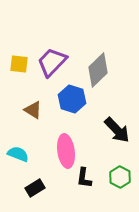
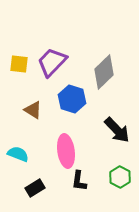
gray diamond: moved 6 px right, 2 px down
black L-shape: moved 5 px left, 3 px down
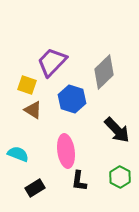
yellow square: moved 8 px right, 21 px down; rotated 12 degrees clockwise
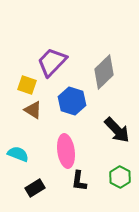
blue hexagon: moved 2 px down
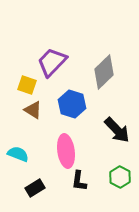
blue hexagon: moved 3 px down
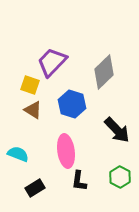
yellow square: moved 3 px right
